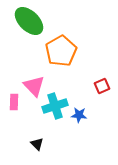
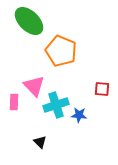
orange pentagon: rotated 20 degrees counterclockwise
red square: moved 3 px down; rotated 28 degrees clockwise
cyan cross: moved 1 px right, 1 px up
black triangle: moved 3 px right, 2 px up
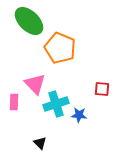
orange pentagon: moved 1 px left, 3 px up
pink triangle: moved 1 px right, 2 px up
cyan cross: moved 1 px up
black triangle: moved 1 px down
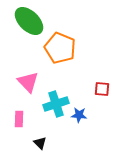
pink triangle: moved 7 px left, 2 px up
pink rectangle: moved 5 px right, 17 px down
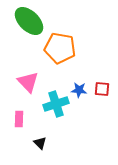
orange pentagon: rotated 12 degrees counterclockwise
blue star: moved 25 px up
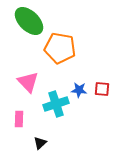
black triangle: rotated 32 degrees clockwise
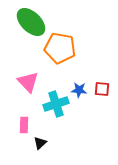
green ellipse: moved 2 px right, 1 px down
pink rectangle: moved 5 px right, 6 px down
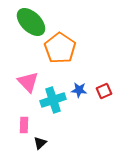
orange pentagon: rotated 24 degrees clockwise
red square: moved 2 px right, 2 px down; rotated 28 degrees counterclockwise
cyan cross: moved 3 px left, 4 px up
